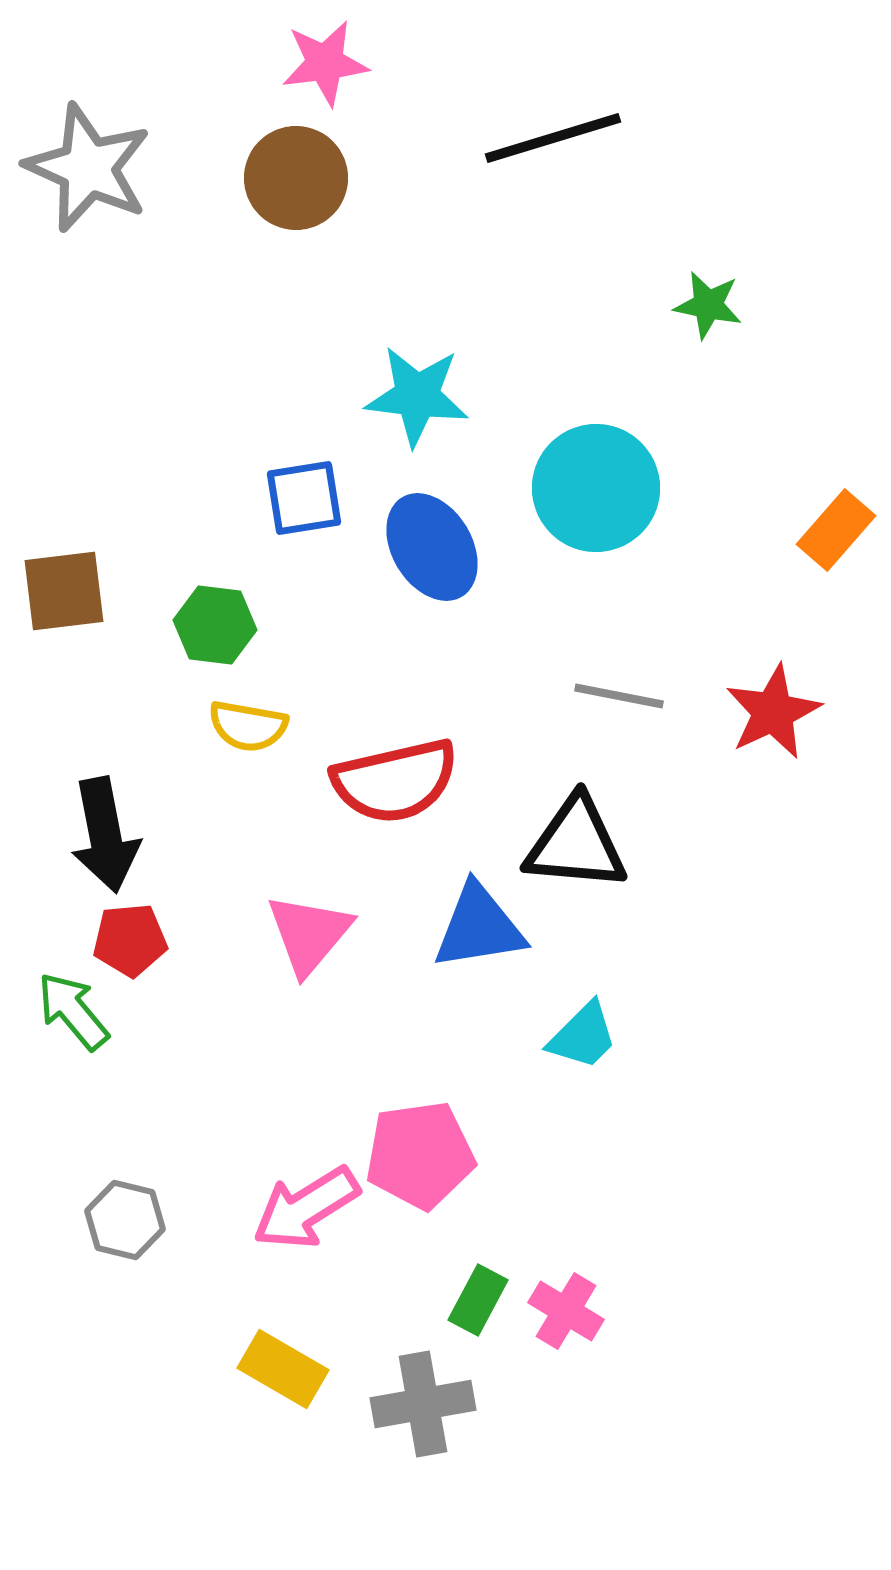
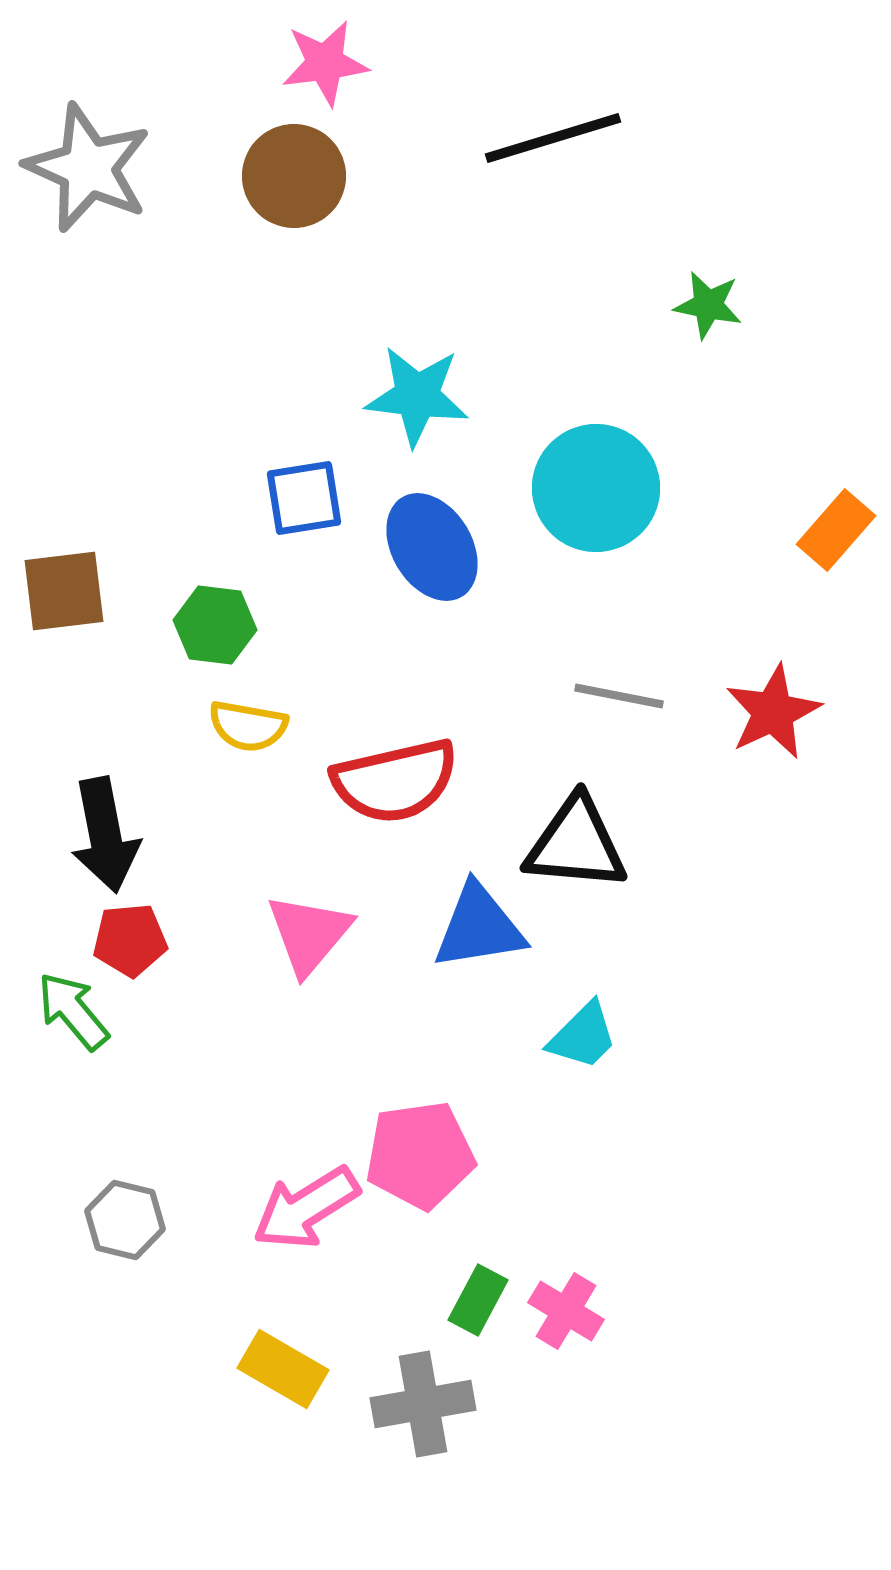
brown circle: moved 2 px left, 2 px up
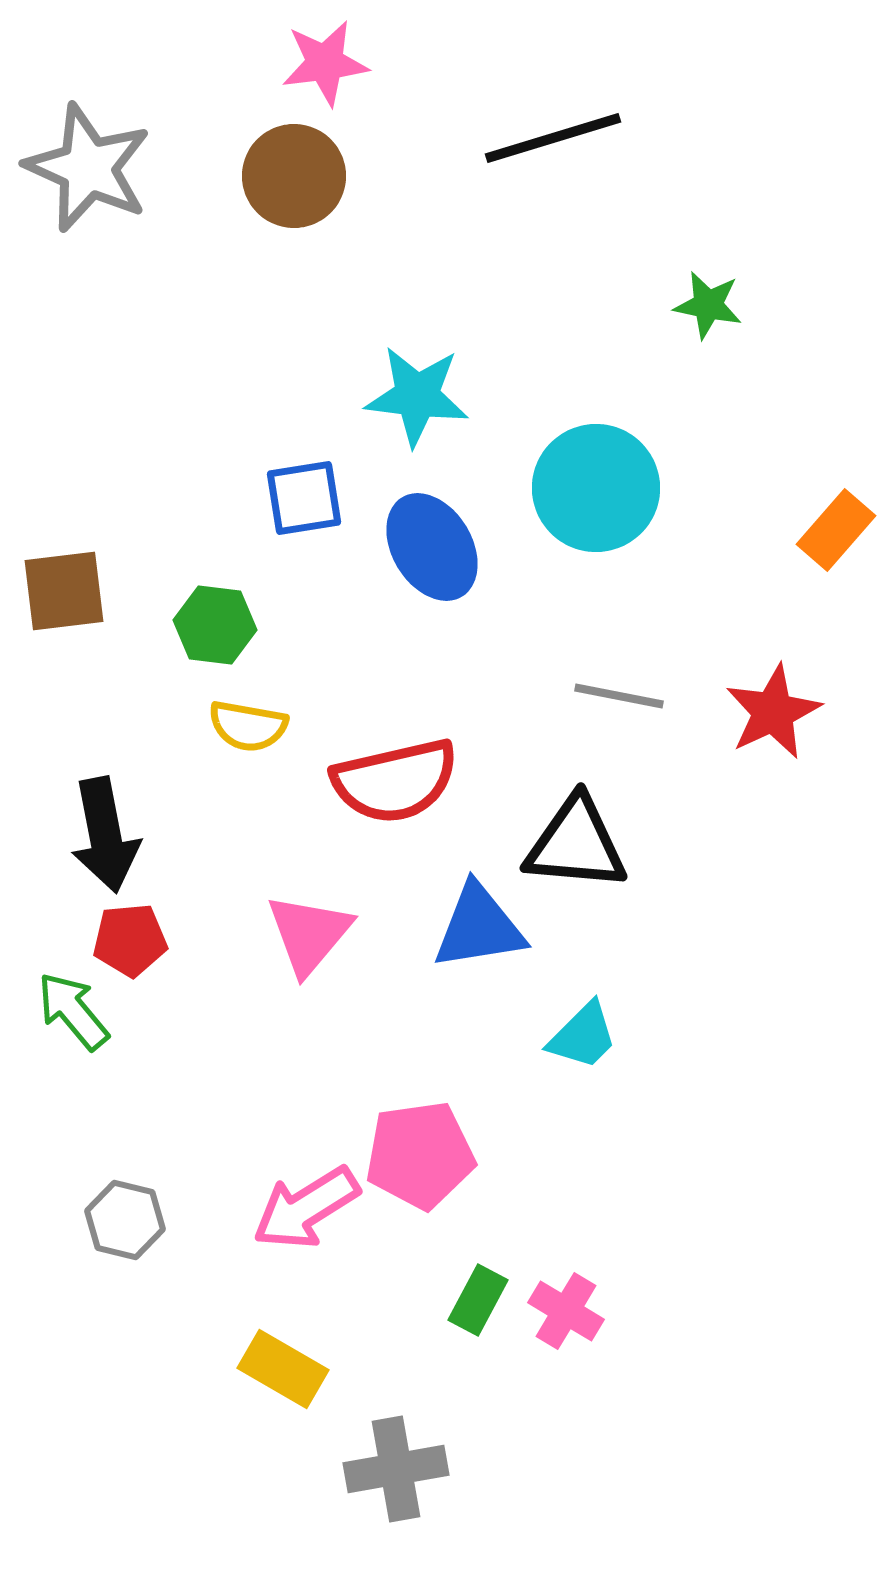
gray cross: moved 27 px left, 65 px down
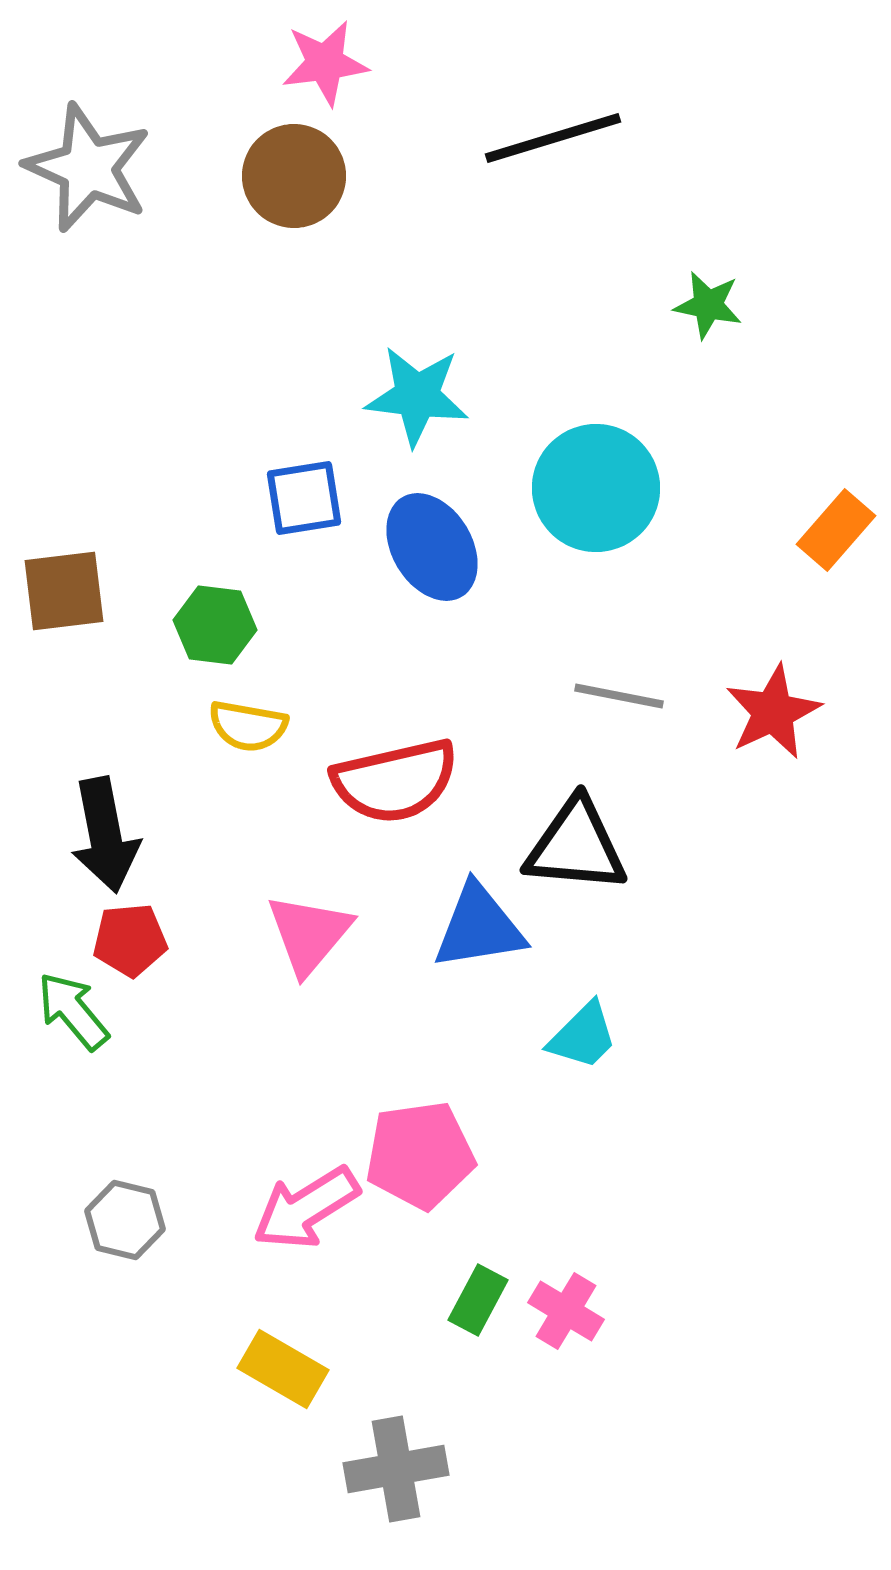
black triangle: moved 2 px down
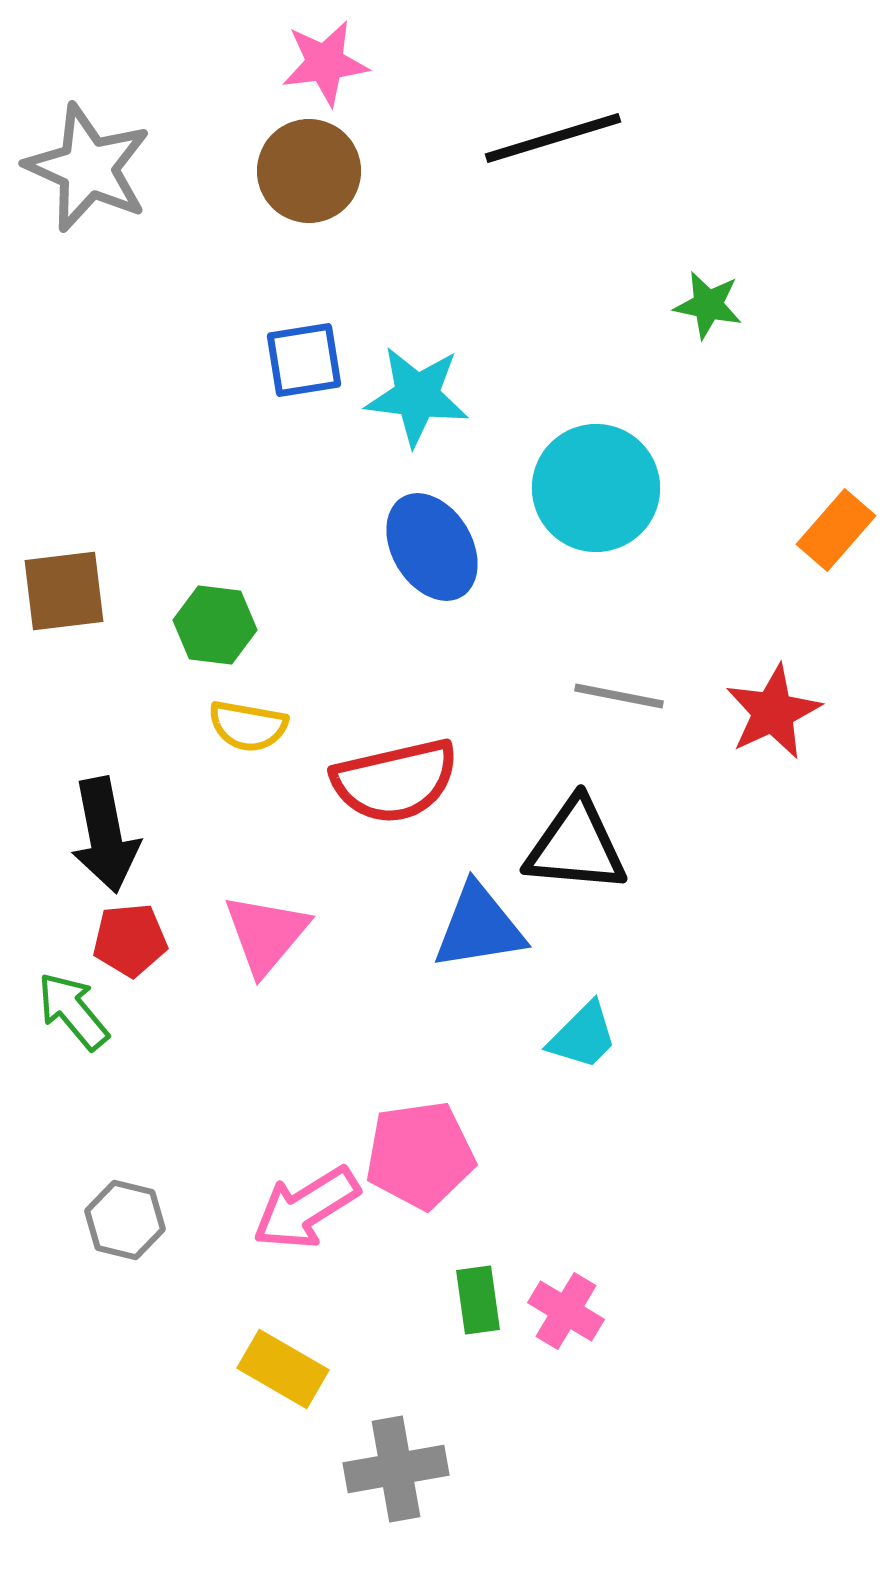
brown circle: moved 15 px right, 5 px up
blue square: moved 138 px up
pink triangle: moved 43 px left
green rectangle: rotated 36 degrees counterclockwise
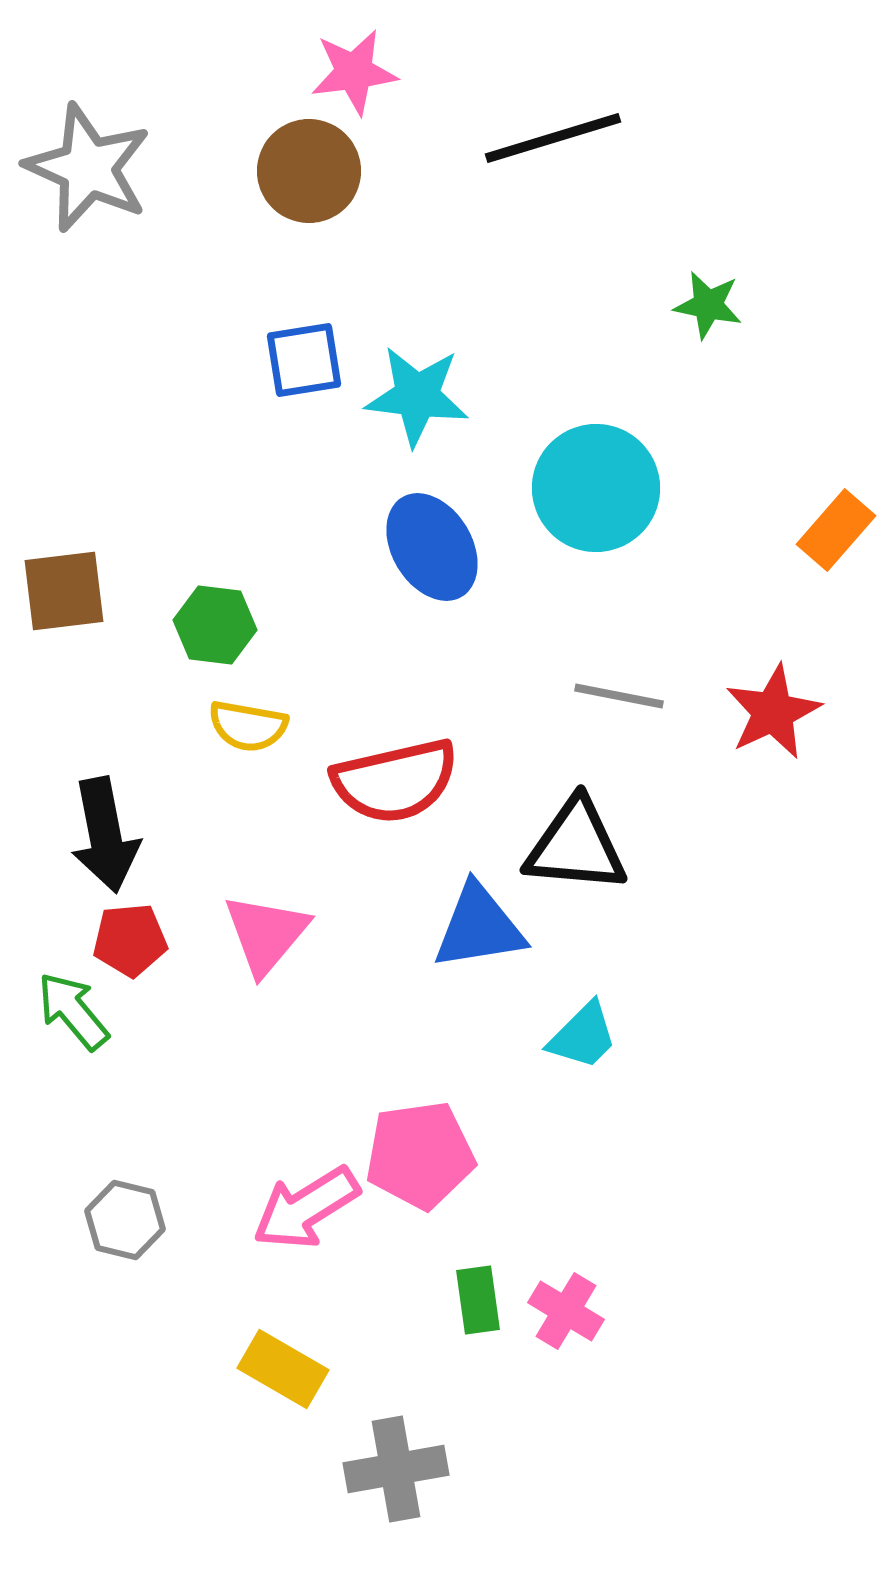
pink star: moved 29 px right, 9 px down
